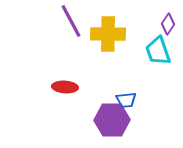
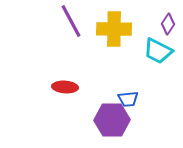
yellow cross: moved 6 px right, 5 px up
cyan trapezoid: rotated 44 degrees counterclockwise
blue trapezoid: moved 2 px right, 1 px up
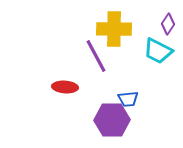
purple line: moved 25 px right, 35 px down
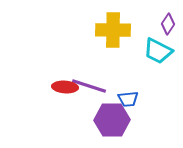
yellow cross: moved 1 px left, 1 px down
purple line: moved 7 px left, 30 px down; rotated 44 degrees counterclockwise
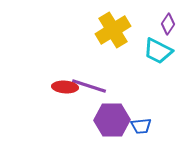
yellow cross: rotated 32 degrees counterclockwise
blue trapezoid: moved 13 px right, 27 px down
